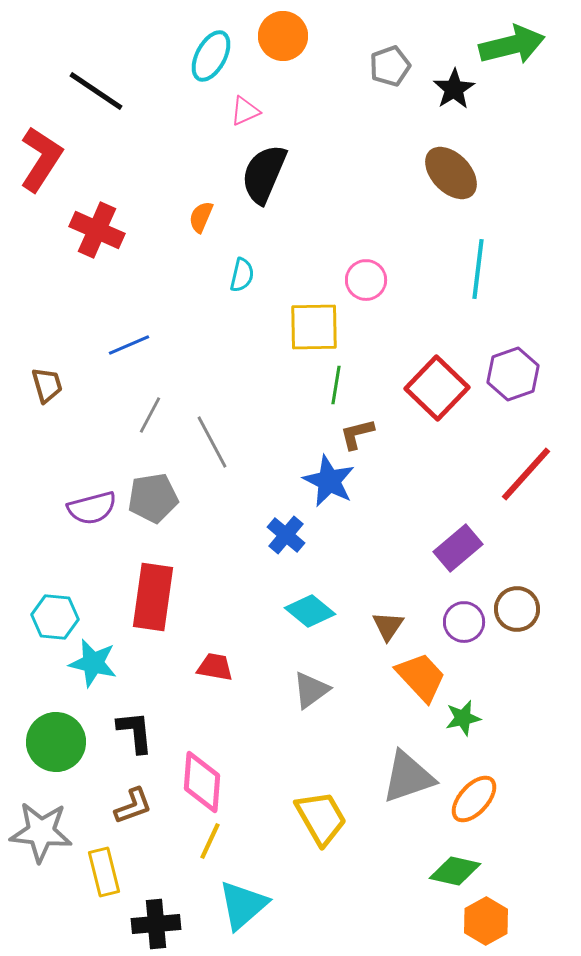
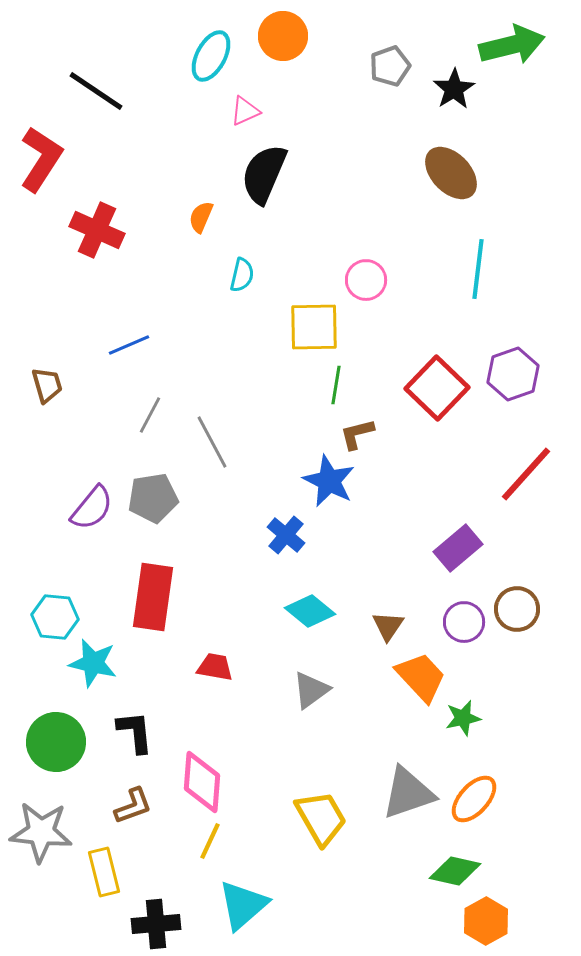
purple semicircle at (92, 508): rotated 36 degrees counterclockwise
gray triangle at (408, 777): moved 16 px down
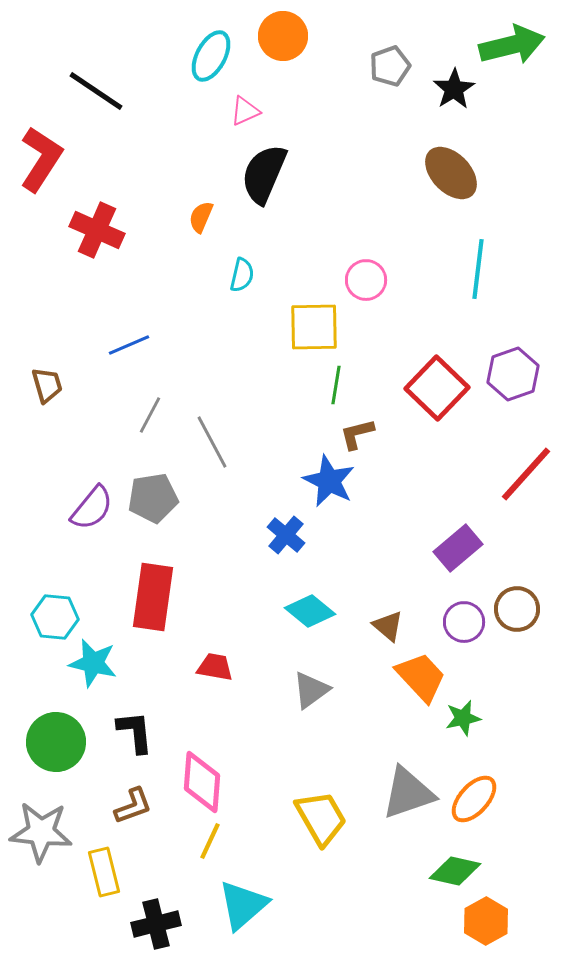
brown triangle at (388, 626): rotated 24 degrees counterclockwise
black cross at (156, 924): rotated 9 degrees counterclockwise
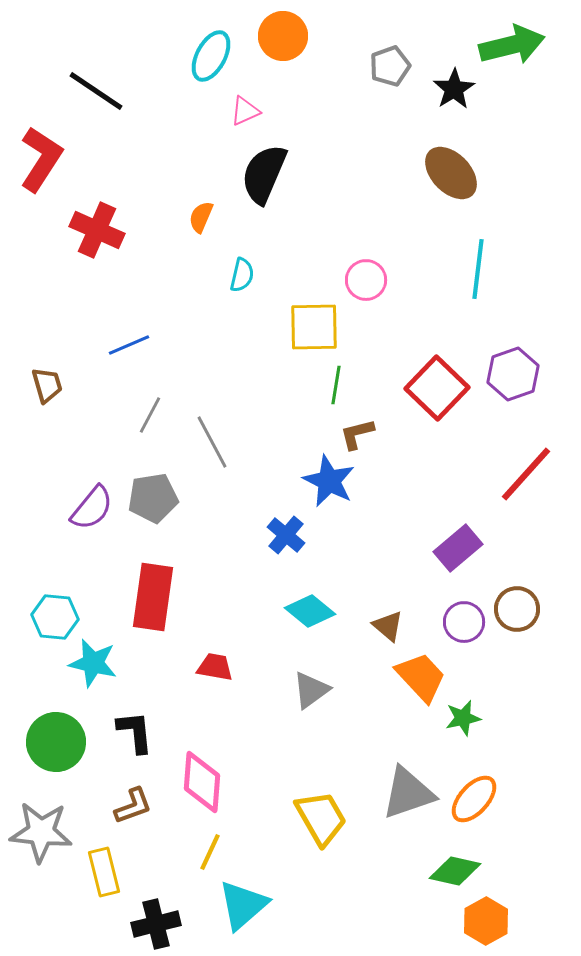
yellow line at (210, 841): moved 11 px down
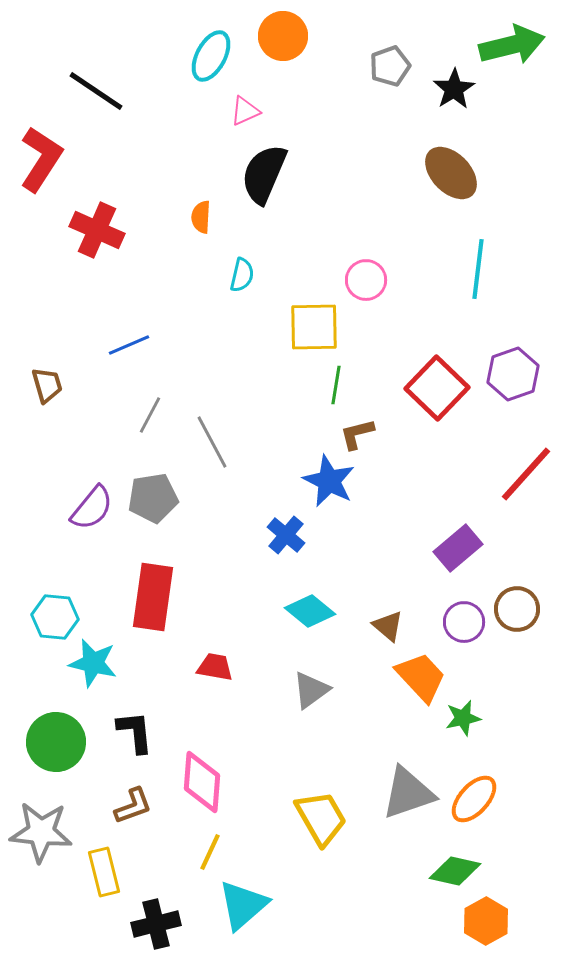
orange semicircle at (201, 217): rotated 20 degrees counterclockwise
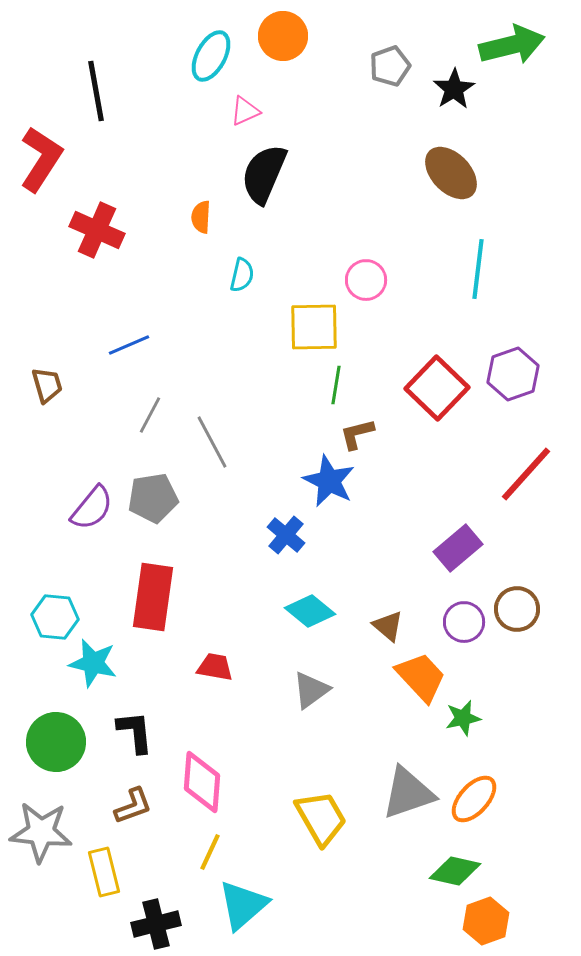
black line at (96, 91): rotated 46 degrees clockwise
orange hexagon at (486, 921): rotated 9 degrees clockwise
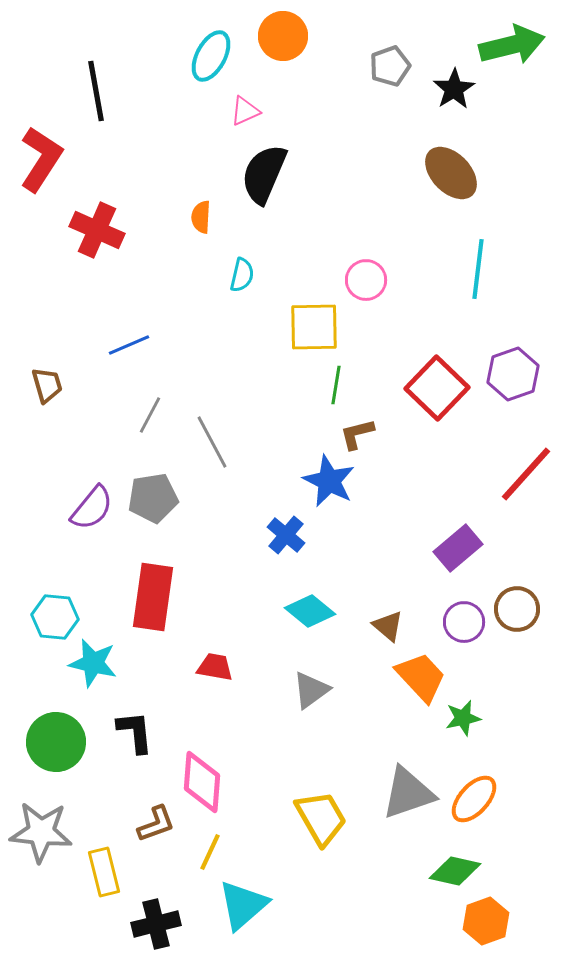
brown L-shape at (133, 806): moved 23 px right, 18 px down
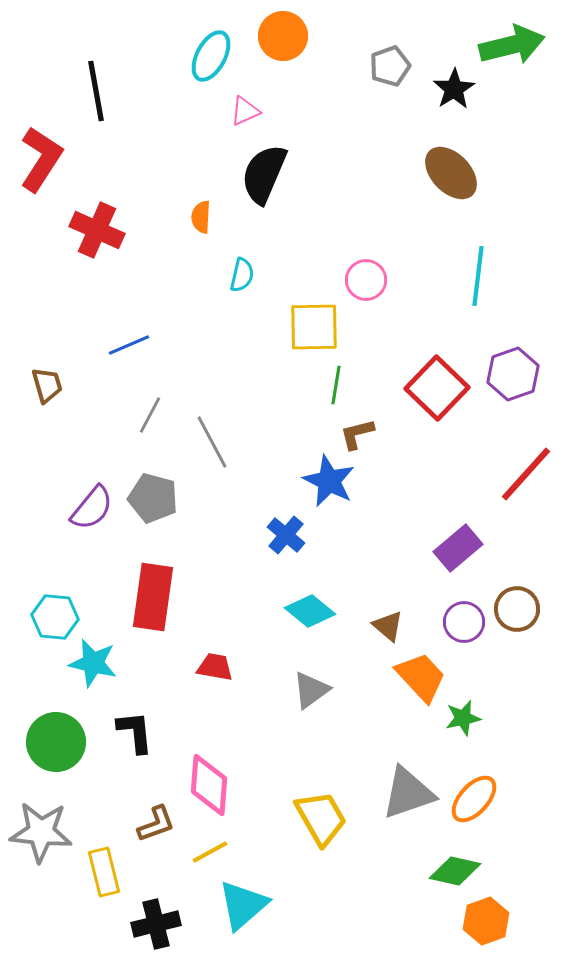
cyan line at (478, 269): moved 7 px down
gray pentagon at (153, 498): rotated 24 degrees clockwise
pink diamond at (202, 782): moved 7 px right, 3 px down
yellow line at (210, 852): rotated 36 degrees clockwise
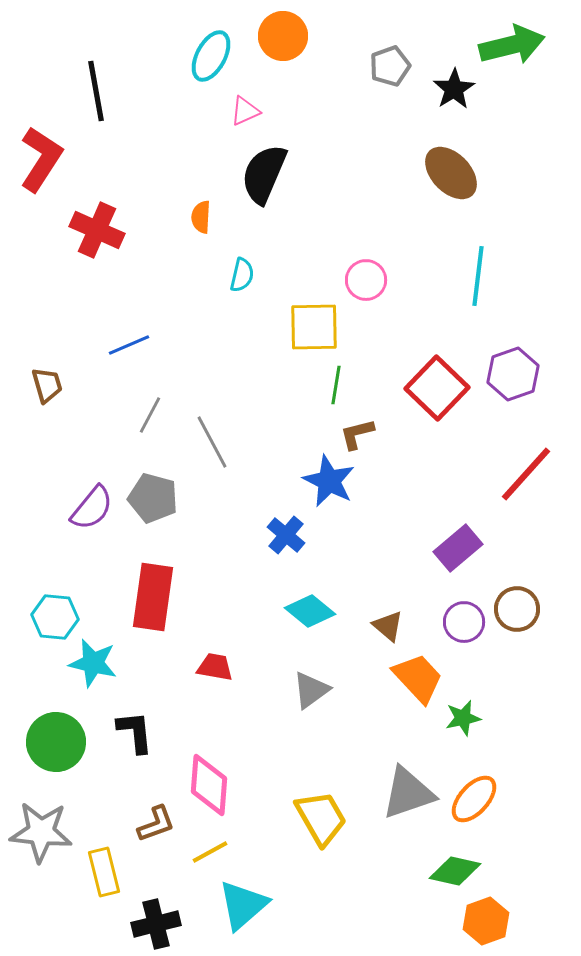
orange trapezoid at (421, 677): moved 3 px left, 1 px down
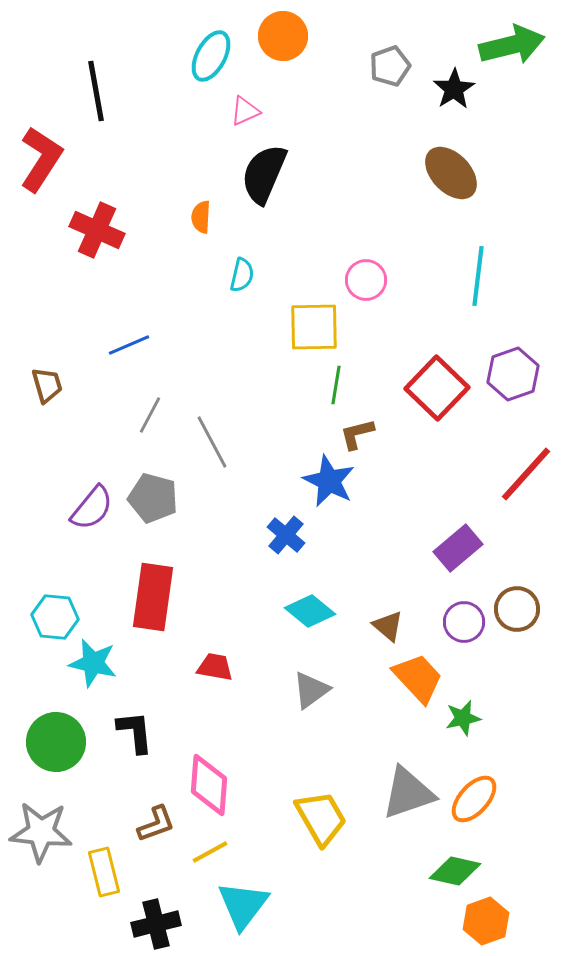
cyan triangle at (243, 905): rotated 12 degrees counterclockwise
